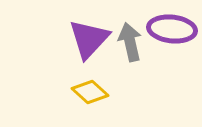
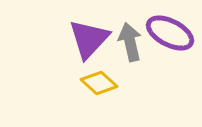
purple ellipse: moved 2 px left, 4 px down; rotated 21 degrees clockwise
yellow diamond: moved 9 px right, 9 px up
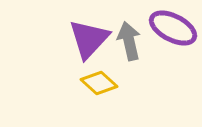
purple ellipse: moved 3 px right, 5 px up
gray arrow: moved 1 px left, 1 px up
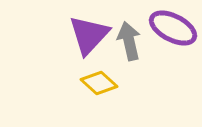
purple triangle: moved 4 px up
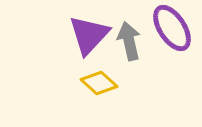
purple ellipse: moved 1 px left; rotated 30 degrees clockwise
